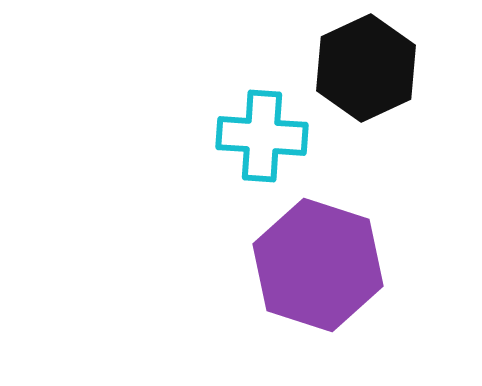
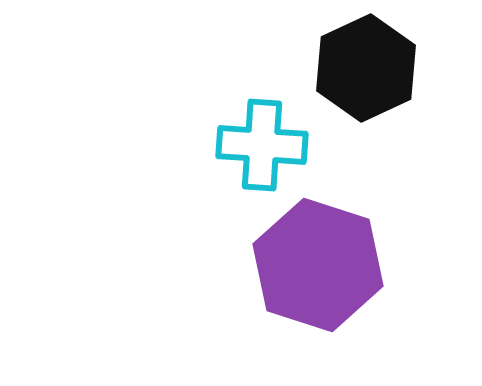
cyan cross: moved 9 px down
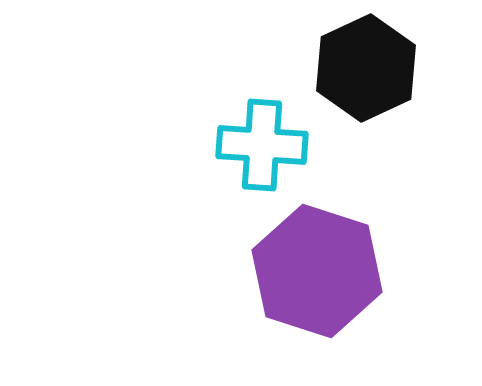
purple hexagon: moved 1 px left, 6 px down
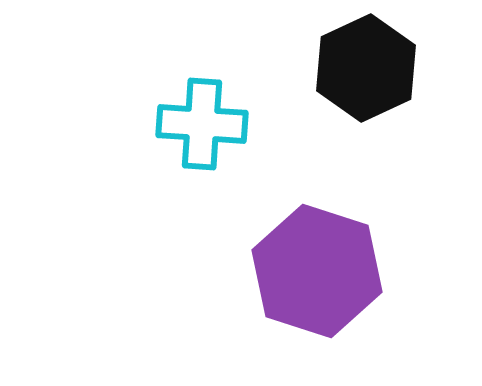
cyan cross: moved 60 px left, 21 px up
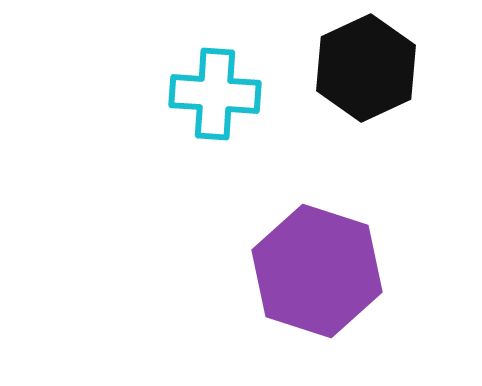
cyan cross: moved 13 px right, 30 px up
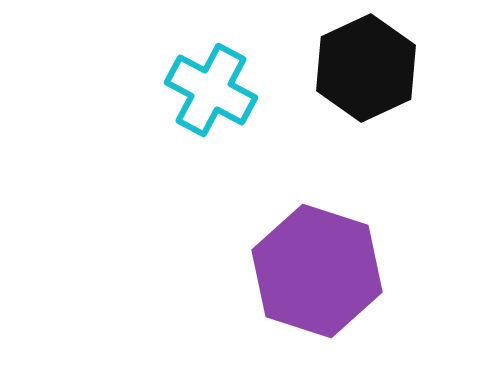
cyan cross: moved 4 px left, 4 px up; rotated 24 degrees clockwise
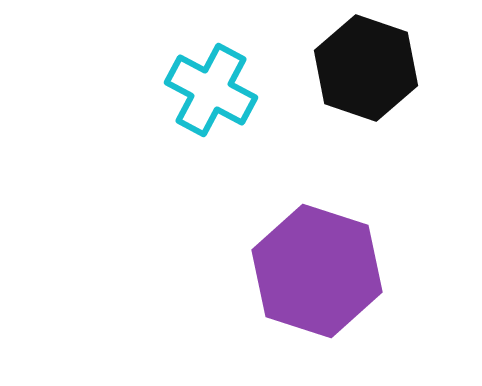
black hexagon: rotated 16 degrees counterclockwise
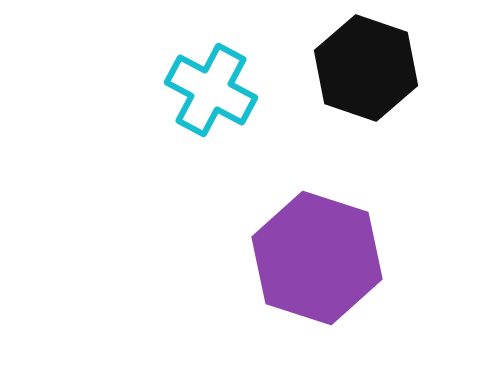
purple hexagon: moved 13 px up
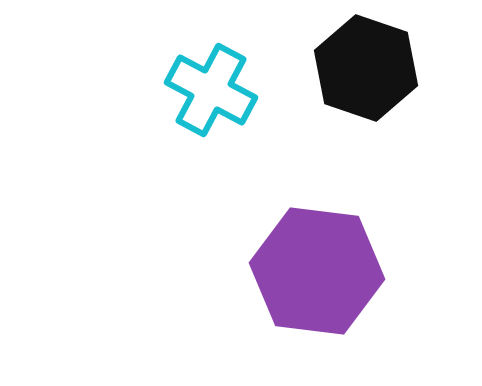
purple hexagon: moved 13 px down; rotated 11 degrees counterclockwise
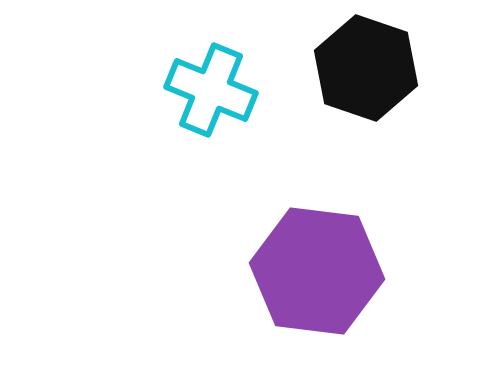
cyan cross: rotated 6 degrees counterclockwise
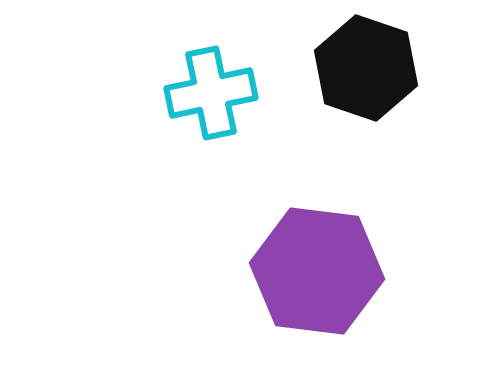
cyan cross: moved 3 px down; rotated 34 degrees counterclockwise
